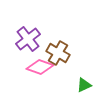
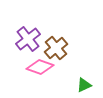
brown cross: moved 2 px left, 5 px up; rotated 20 degrees clockwise
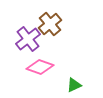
brown cross: moved 6 px left, 24 px up
green triangle: moved 10 px left
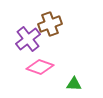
brown cross: rotated 20 degrees clockwise
green triangle: moved 1 px up; rotated 28 degrees clockwise
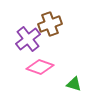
green triangle: rotated 14 degrees clockwise
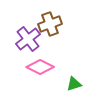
pink diamond: rotated 8 degrees clockwise
green triangle: rotated 35 degrees counterclockwise
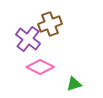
purple cross: rotated 15 degrees counterclockwise
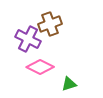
purple cross: rotated 10 degrees counterclockwise
green triangle: moved 5 px left
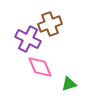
pink diamond: rotated 40 degrees clockwise
